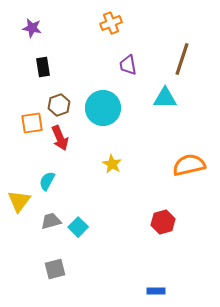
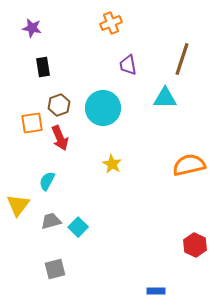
yellow triangle: moved 1 px left, 4 px down
red hexagon: moved 32 px right, 23 px down; rotated 20 degrees counterclockwise
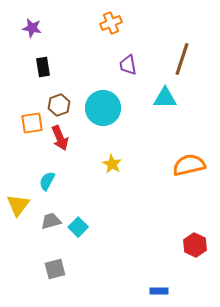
blue rectangle: moved 3 px right
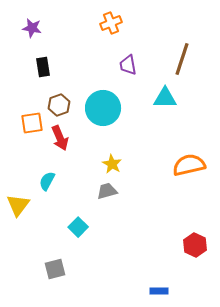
gray trapezoid: moved 56 px right, 30 px up
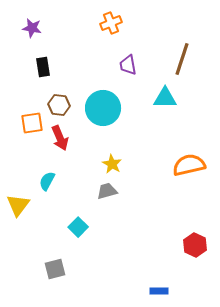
brown hexagon: rotated 25 degrees clockwise
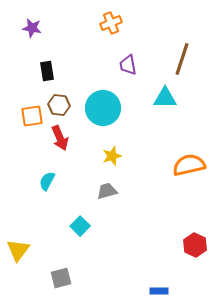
black rectangle: moved 4 px right, 4 px down
orange square: moved 7 px up
yellow star: moved 8 px up; rotated 24 degrees clockwise
yellow triangle: moved 45 px down
cyan square: moved 2 px right, 1 px up
gray square: moved 6 px right, 9 px down
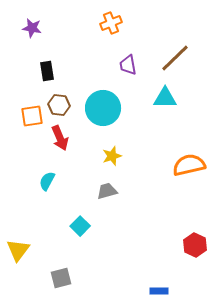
brown line: moved 7 px left, 1 px up; rotated 28 degrees clockwise
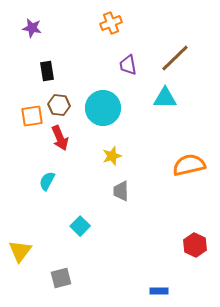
gray trapezoid: moved 14 px right; rotated 75 degrees counterclockwise
yellow triangle: moved 2 px right, 1 px down
